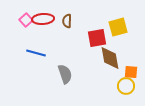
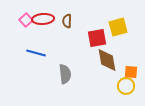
brown diamond: moved 3 px left, 2 px down
gray semicircle: rotated 12 degrees clockwise
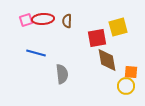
pink square: rotated 24 degrees clockwise
gray semicircle: moved 3 px left
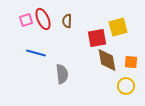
red ellipse: rotated 70 degrees clockwise
orange square: moved 10 px up
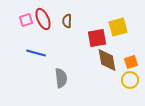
orange square: rotated 24 degrees counterclockwise
gray semicircle: moved 1 px left, 4 px down
yellow circle: moved 4 px right, 6 px up
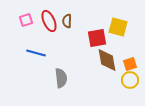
red ellipse: moved 6 px right, 2 px down
yellow square: rotated 30 degrees clockwise
orange square: moved 1 px left, 2 px down
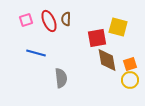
brown semicircle: moved 1 px left, 2 px up
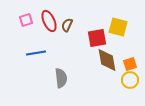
brown semicircle: moved 1 px right, 6 px down; rotated 24 degrees clockwise
blue line: rotated 24 degrees counterclockwise
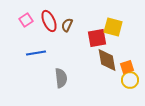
pink square: rotated 16 degrees counterclockwise
yellow square: moved 5 px left
orange square: moved 3 px left, 3 px down
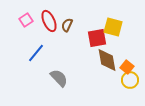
blue line: rotated 42 degrees counterclockwise
orange square: rotated 32 degrees counterclockwise
gray semicircle: moved 2 px left; rotated 36 degrees counterclockwise
